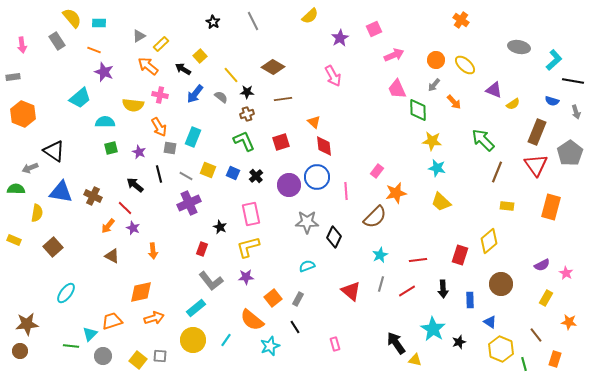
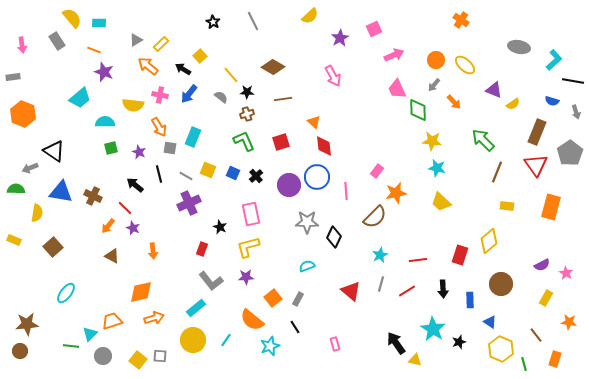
gray triangle at (139, 36): moved 3 px left, 4 px down
blue arrow at (195, 94): moved 6 px left
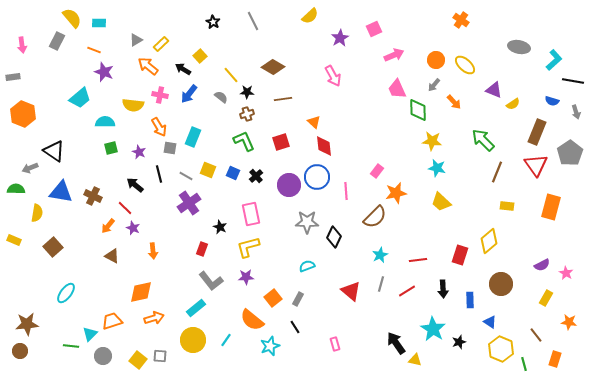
gray rectangle at (57, 41): rotated 60 degrees clockwise
purple cross at (189, 203): rotated 10 degrees counterclockwise
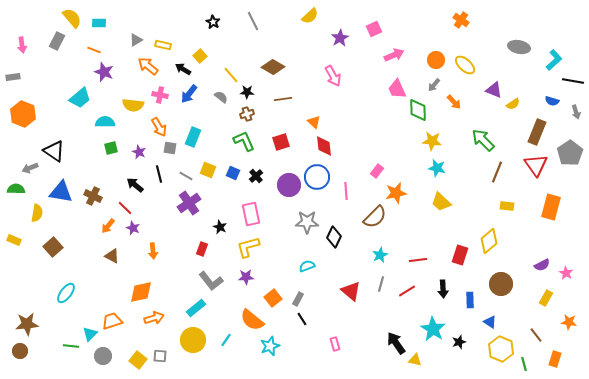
yellow rectangle at (161, 44): moved 2 px right, 1 px down; rotated 56 degrees clockwise
black line at (295, 327): moved 7 px right, 8 px up
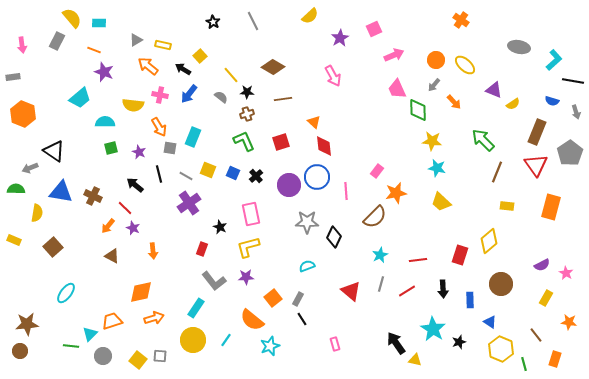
gray L-shape at (211, 281): moved 3 px right
cyan rectangle at (196, 308): rotated 18 degrees counterclockwise
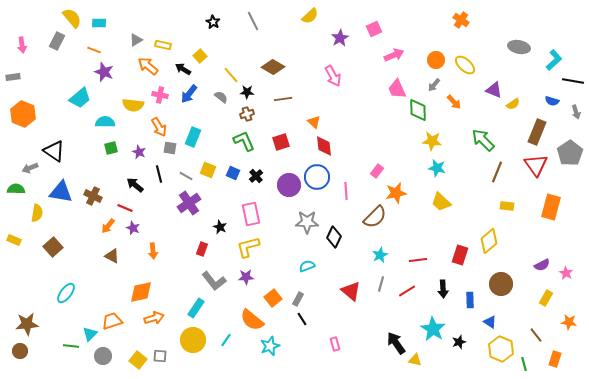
red line at (125, 208): rotated 21 degrees counterclockwise
